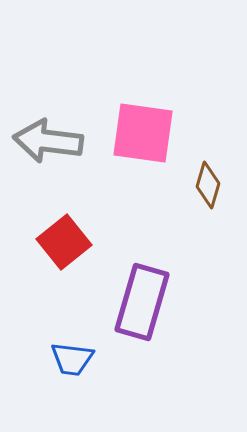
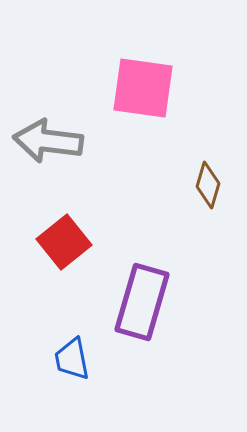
pink square: moved 45 px up
blue trapezoid: rotated 72 degrees clockwise
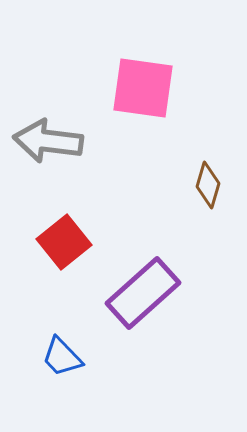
purple rectangle: moved 1 px right, 9 px up; rotated 32 degrees clockwise
blue trapezoid: moved 10 px left, 2 px up; rotated 33 degrees counterclockwise
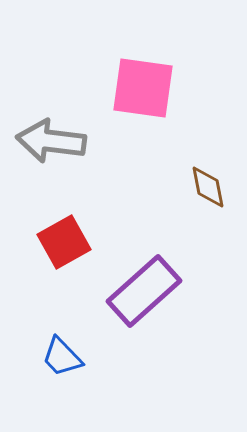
gray arrow: moved 3 px right
brown diamond: moved 2 px down; rotated 27 degrees counterclockwise
red square: rotated 10 degrees clockwise
purple rectangle: moved 1 px right, 2 px up
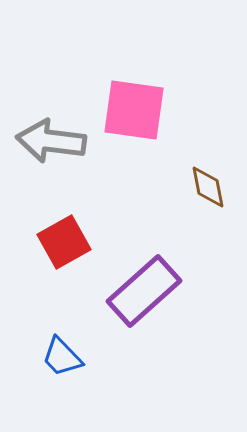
pink square: moved 9 px left, 22 px down
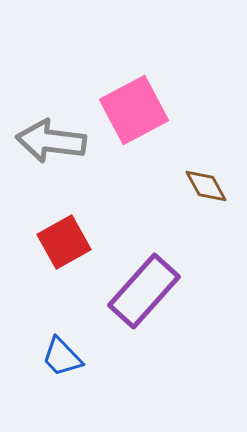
pink square: rotated 36 degrees counterclockwise
brown diamond: moved 2 px left, 1 px up; rotated 18 degrees counterclockwise
purple rectangle: rotated 6 degrees counterclockwise
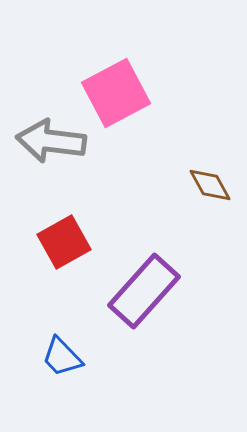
pink square: moved 18 px left, 17 px up
brown diamond: moved 4 px right, 1 px up
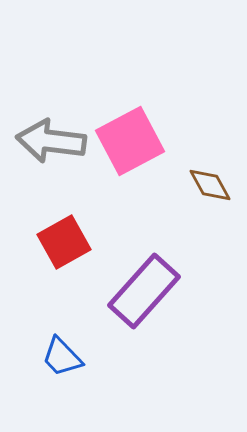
pink square: moved 14 px right, 48 px down
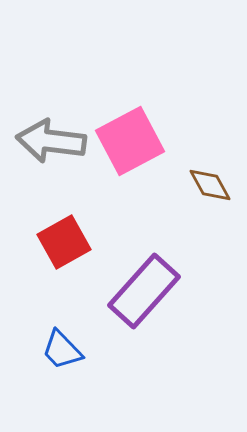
blue trapezoid: moved 7 px up
